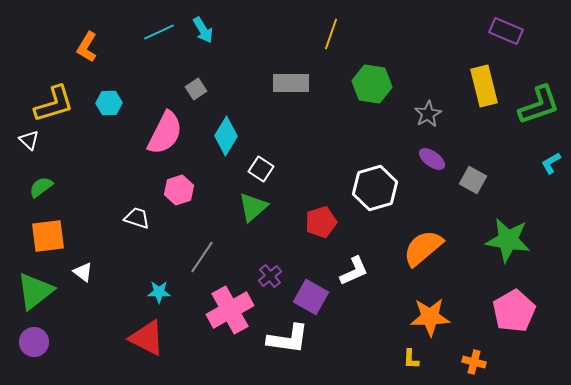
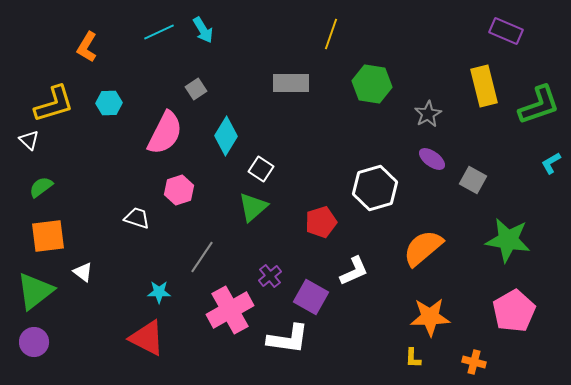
yellow L-shape at (411, 359): moved 2 px right, 1 px up
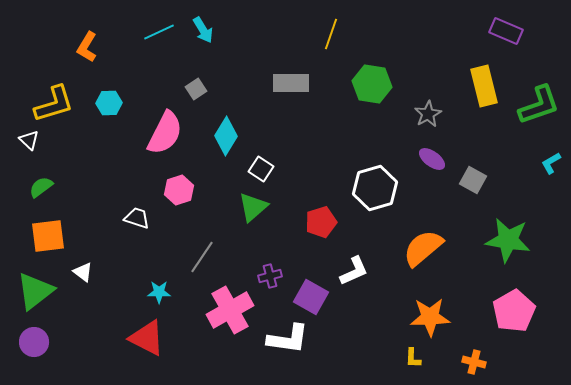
purple cross at (270, 276): rotated 25 degrees clockwise
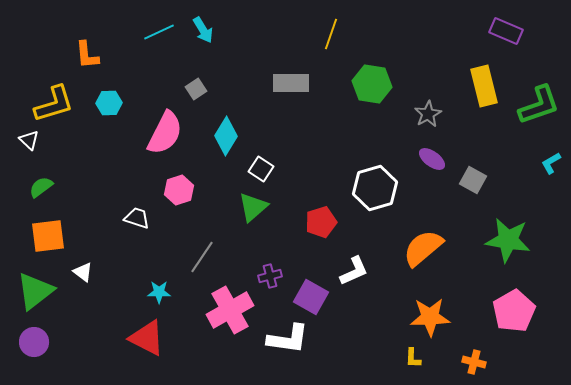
orange L-shape at (87, 47): moved 8 px down; rotated 36 degrees counterclockwise
